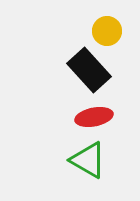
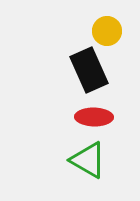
black rectangle: rotated 18 degrees clockwise
red ellipse: rotated 12 degrees clockwise
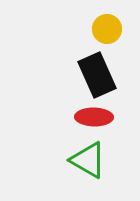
yellow circle: moved 2 px up
black rectangle: moved 8 px right, 5 px down
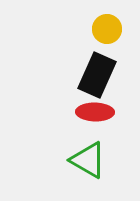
black rectangle: rotated 48 degrees clockwise
red ellipse: moved 1 px right, 5 px up
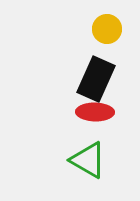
black rectangle: moved 1 px left, 4 px down
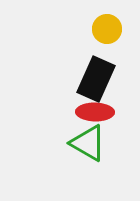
green triangle: moved 17 px up
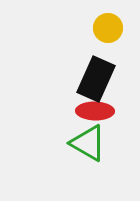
yellow circle: moved 1 px right, 1 px up
red ellipse: moved 1 px up
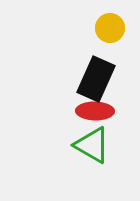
yellow circle: moved 2 px right
green triangle: moved 4 px right, 2 px down
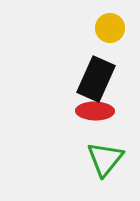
green triangle: moved 13 px right, 14 px down; rotated 39 degrees clockwise
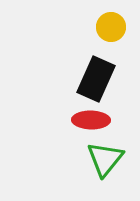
yellow circle: moved 1 px right, 1 px up
red ellipse: moved 4 px left, 9 px down
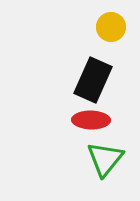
black rectangle: moved 3 px left, 1 px down
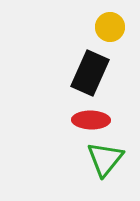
yellow circle: moved 1 px left
black rectangle: moved 3 px left, 7 px up
